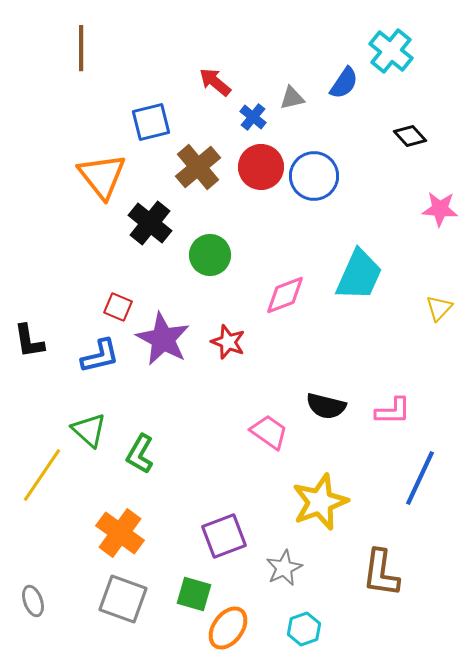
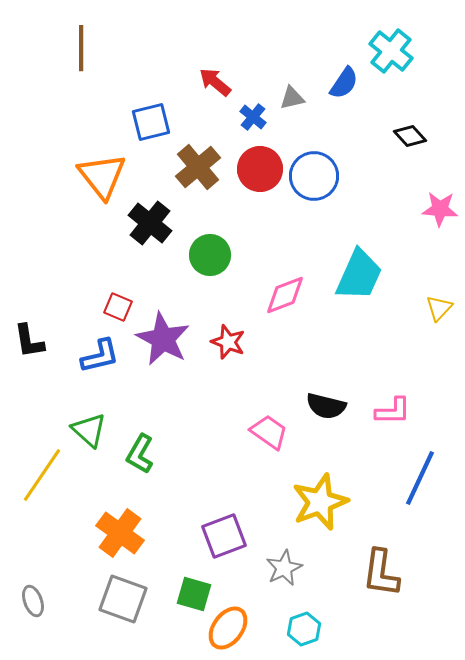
red circle: moved 1 px left, 2 px down
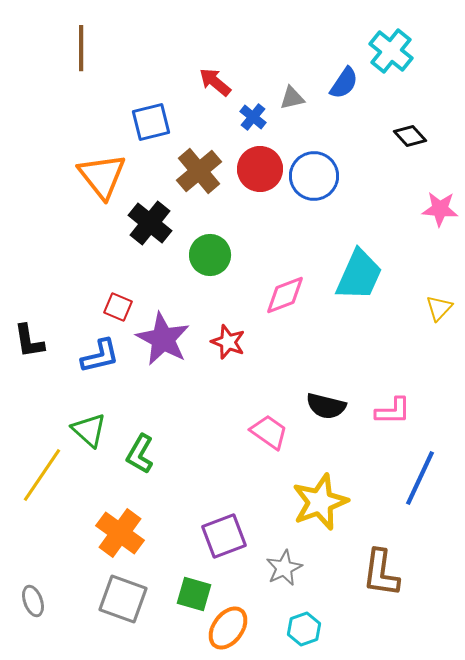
brown cross: moved 1 px right, 4 px down
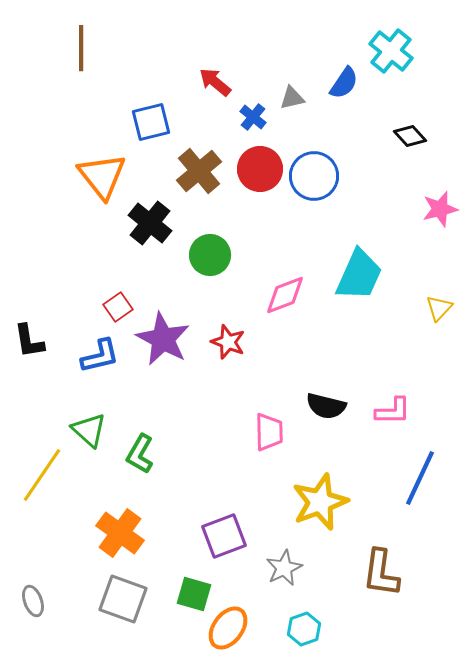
pink star: rotated 18 degrees counterclockwise
red square: rotated 32 degrees clockwise
pink trapezoid: rotated 54 degrees clockwise
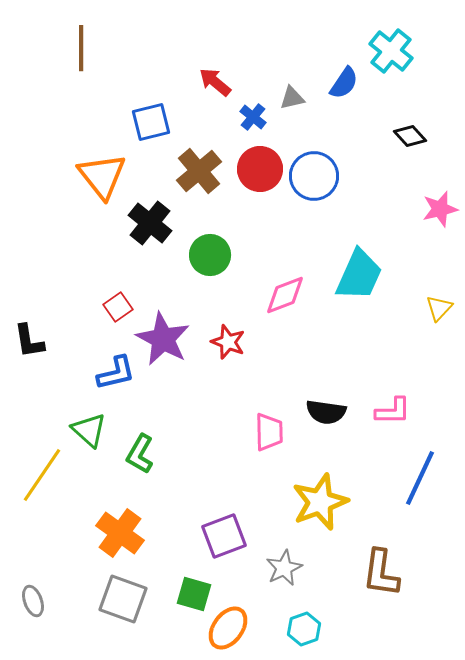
blue L-shape: moved 16 px right, 17 px down
black semicircle: moved 6 px down; rotated 6 degrees counterclockwise
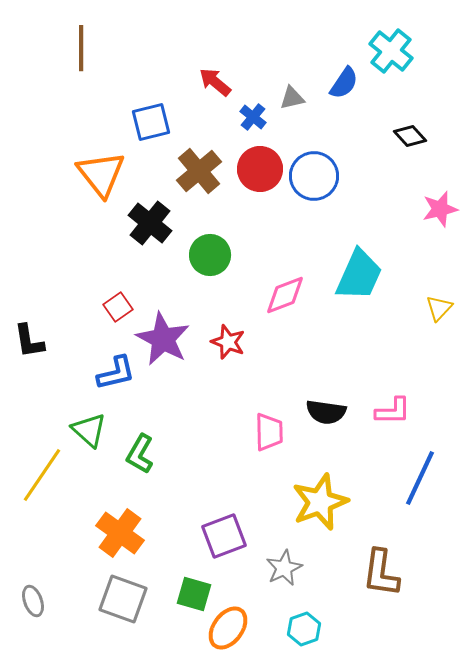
orange triangle: moved 1 px left, 2 px up
